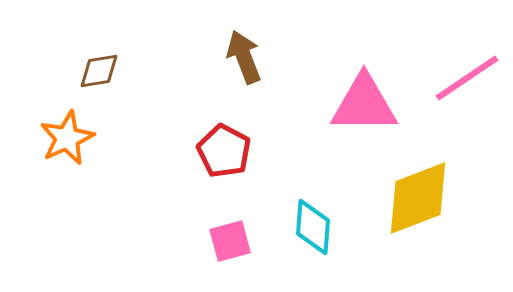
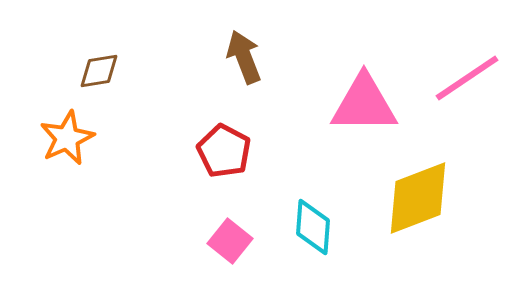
pink square: rotated 36 degrees counterclockwise
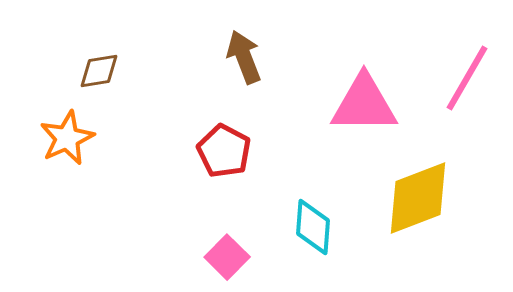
pink line: rotated 26 degrees counterclockwise
pink square: moved 3 px left, 16 px down; rotated 6 degrees clockwise
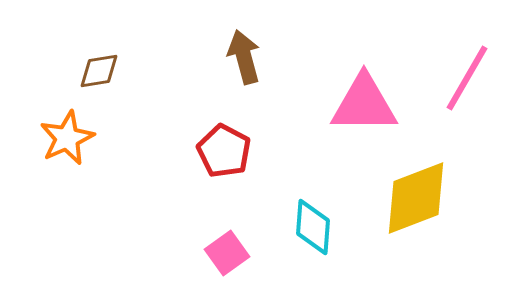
brown arrow: rotated 6 degrees clockwise
yellow diamond: moved 2 px left
pink square: moved 4 px up; rotated 9 degrees clockwise
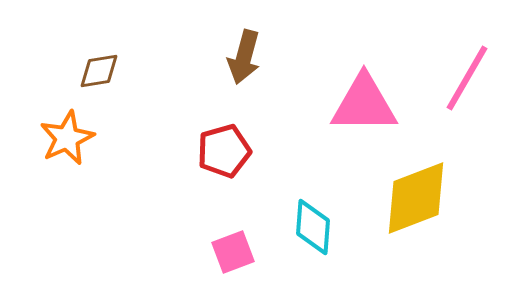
brown arrow: rotated 150 degrees counterclockwise
red pentagon: rotated 28 degrees clockwise
pink square: moved 6 px right, 1 px up; rotated 15 degrees clockwise
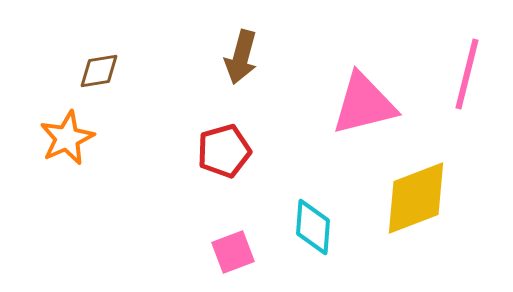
brown arrow: moved 3 px left
pink line: moved 4 px up; rotated 16 degrees counterclockwise
pink triangle: rotated 14 degrees counterclockwise
